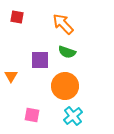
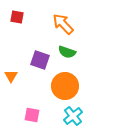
purple square: rotated 18 degrees clockwise
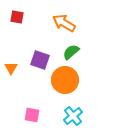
orange arrow: moved 1 px right, 1 px up; rotated 15 degrees counterclockwise
green semicircle: moved 4 px right; rotated 120 degrees clockwise
orange triangle: moved 8 px up
orange circle: moved 6 px up
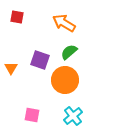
green semicircle: moved 2 px left
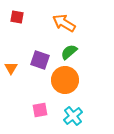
pink square: moved 8 px right, 5 px up; rotated 21 degrees counterclockwise
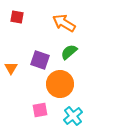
orange circle: moved 5 px left, 4 px down
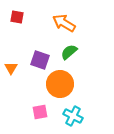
pink square: moved 2 px down
cyan cross: rotated 24 degrees counterclockwise
